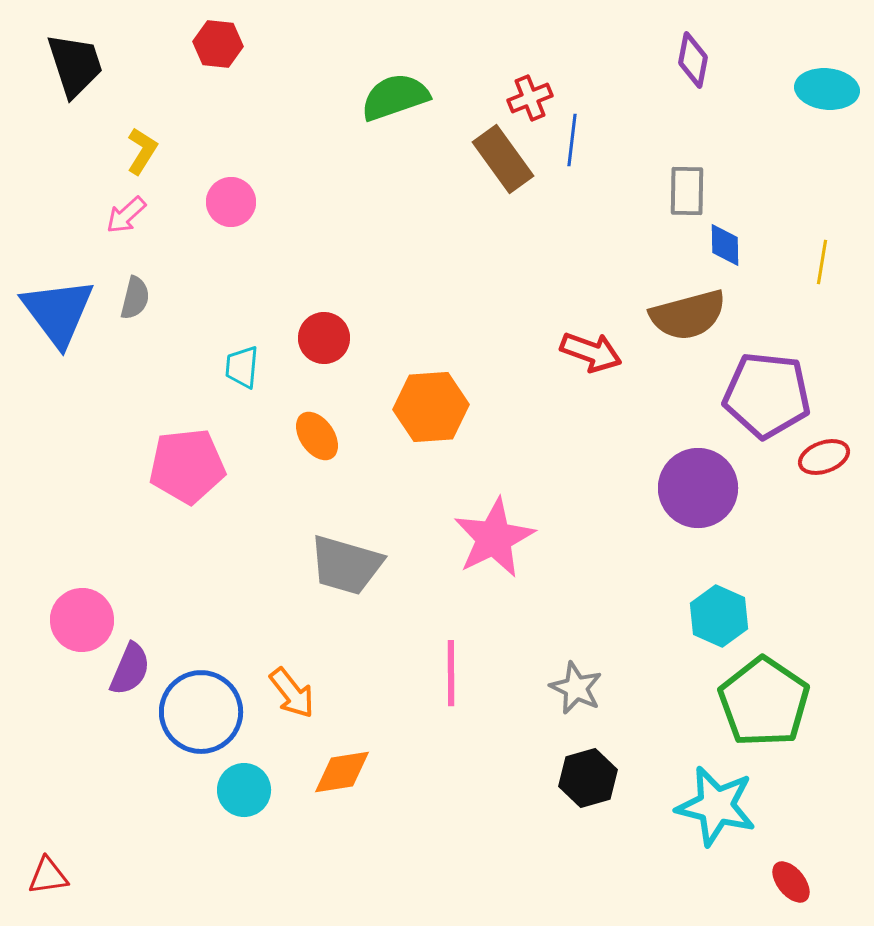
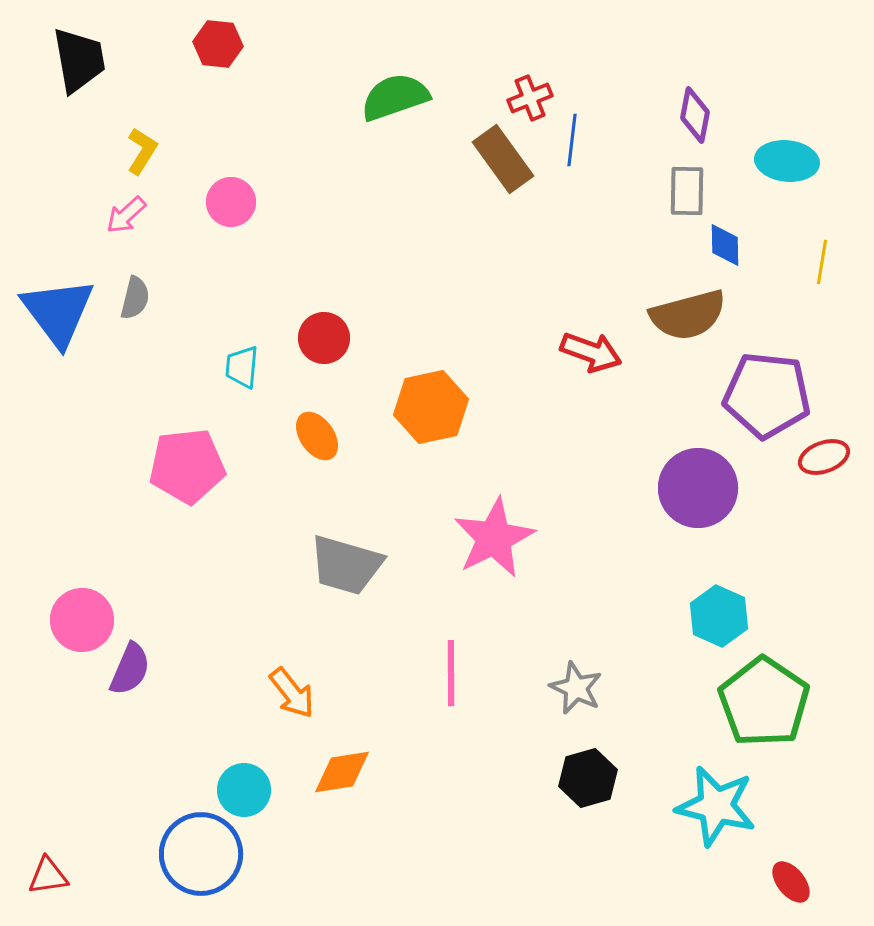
purple diamond at (693, 60): moved 2 px right, 55 px down
black trapezoid at (75, 65): moved 4 px right, 5 px up; rotated 8 degrees clockwise
cyan ellipse at (827, 89): moved 40 px left, 72 px down
orange hexagon at (431, 407): rotated 8 degrees counterclockwise
blue circle at (201, 712): moved 142 px down
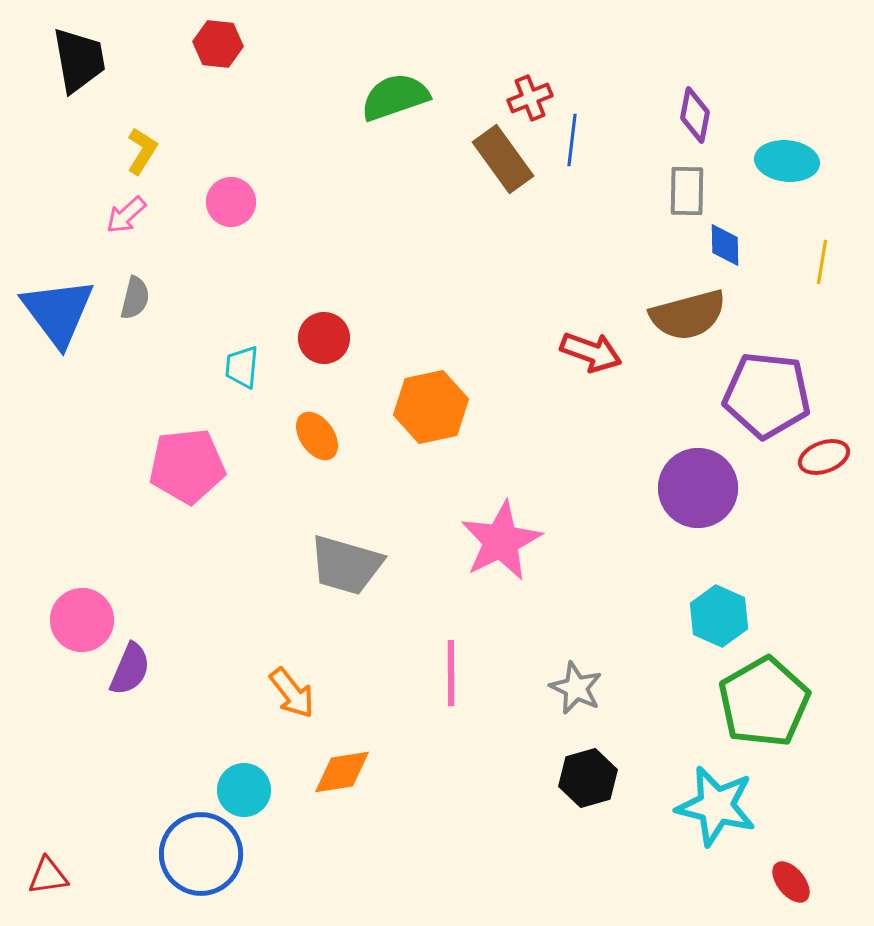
pink star at (494, 538): moved 7 px right, 3 px down
green pentagon at (764, 702): rotated 8 degrees clockwise
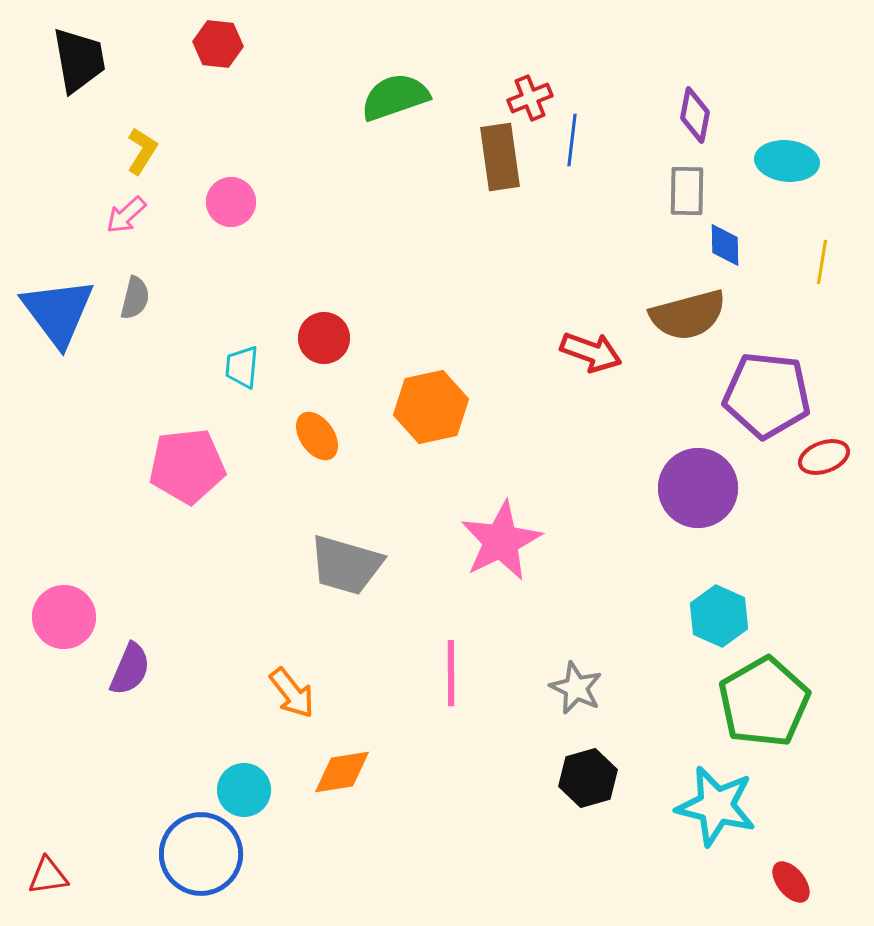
brown rectangle at (503, 159): moved 3 px left, 2 px up; rotated 28 degrees clockwise
pink circle at (82, 620): moved 18 px left, 3 px up
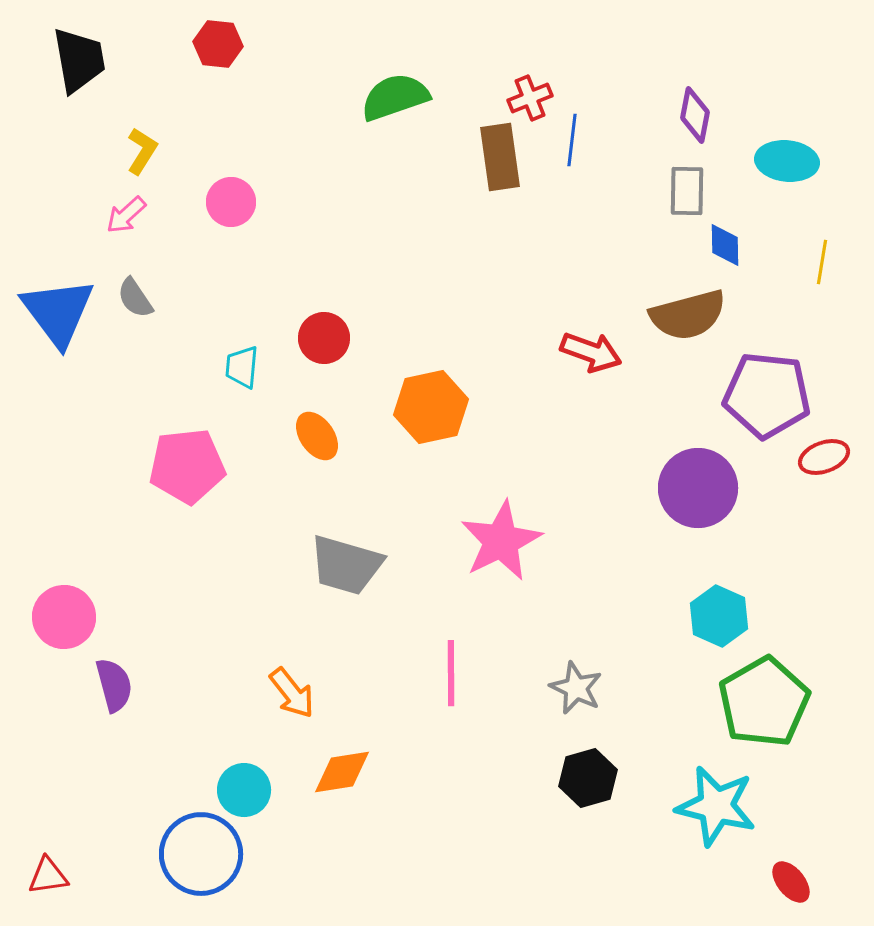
gray semicircle at (135, 298): rotated 132 degrees clockwise
purple semicircle at (130, 669): moved 16 px left, 16 px down; rotated 38 degrees counterclockwise
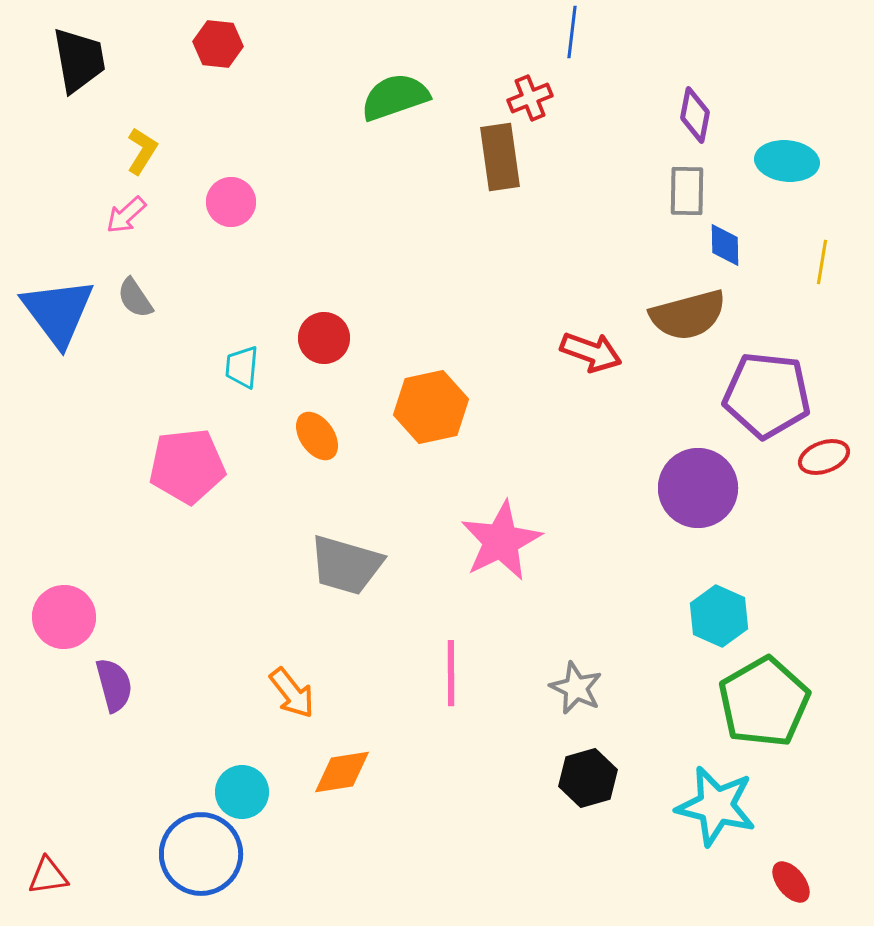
blue line at (572, 140): moved 108 px up
cyan circle at (244, 790): moved 2 px left, 2 px down
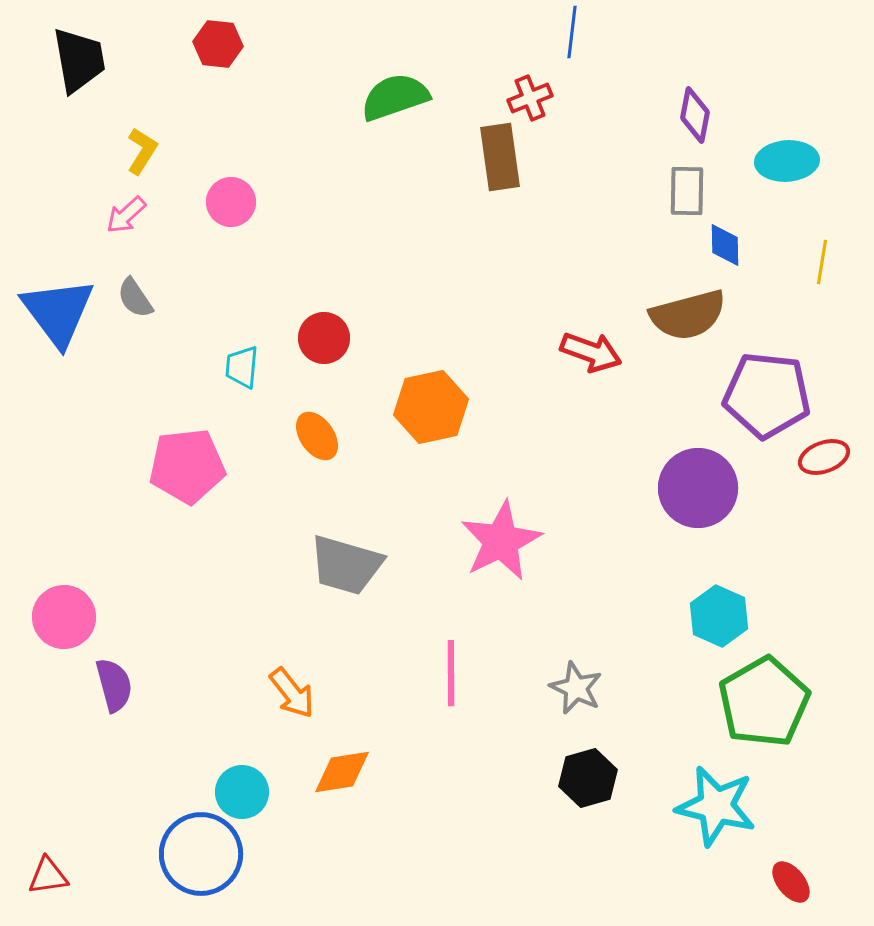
cyan ellipse at (787, 161): rotated 10 degrees counterclockwise
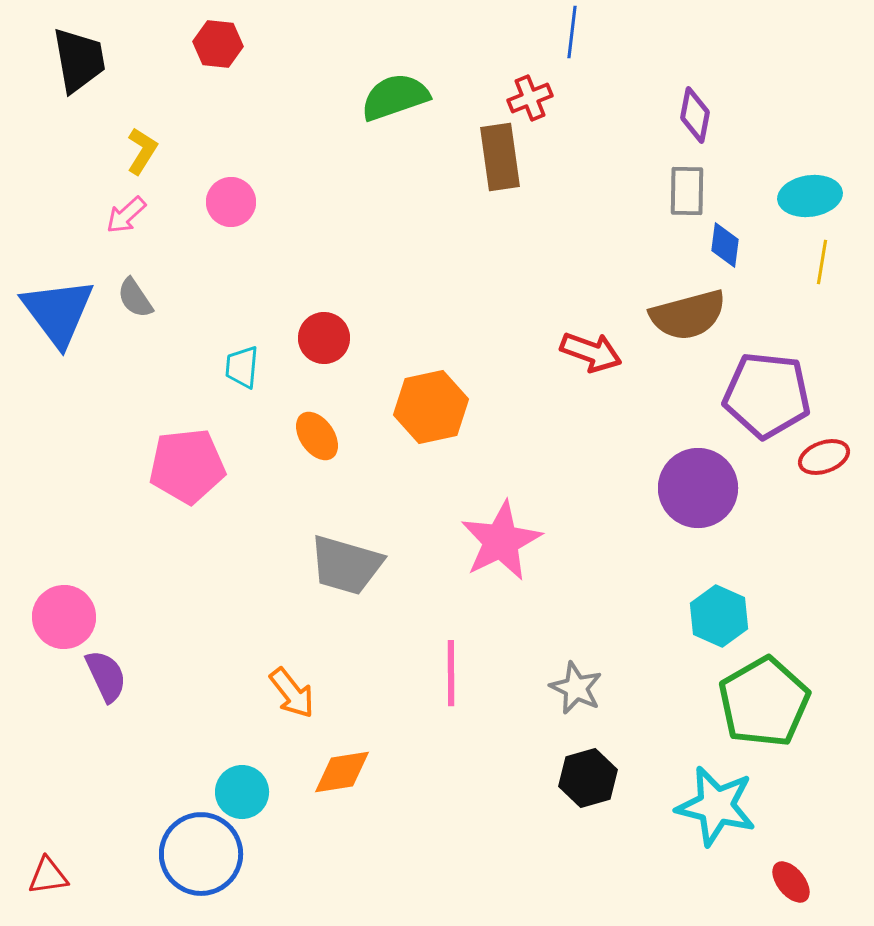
cyan ellipse at (787, 161): moved 23 px right, 35 px down; rotated 4 degrees counterclockwise
blue diamond at (725, 245): rotated 9 degrees clockwise
purple semicircle at (114, 685): moved 8 px left, 9 px up; rotated 10 degrees counterclockwise
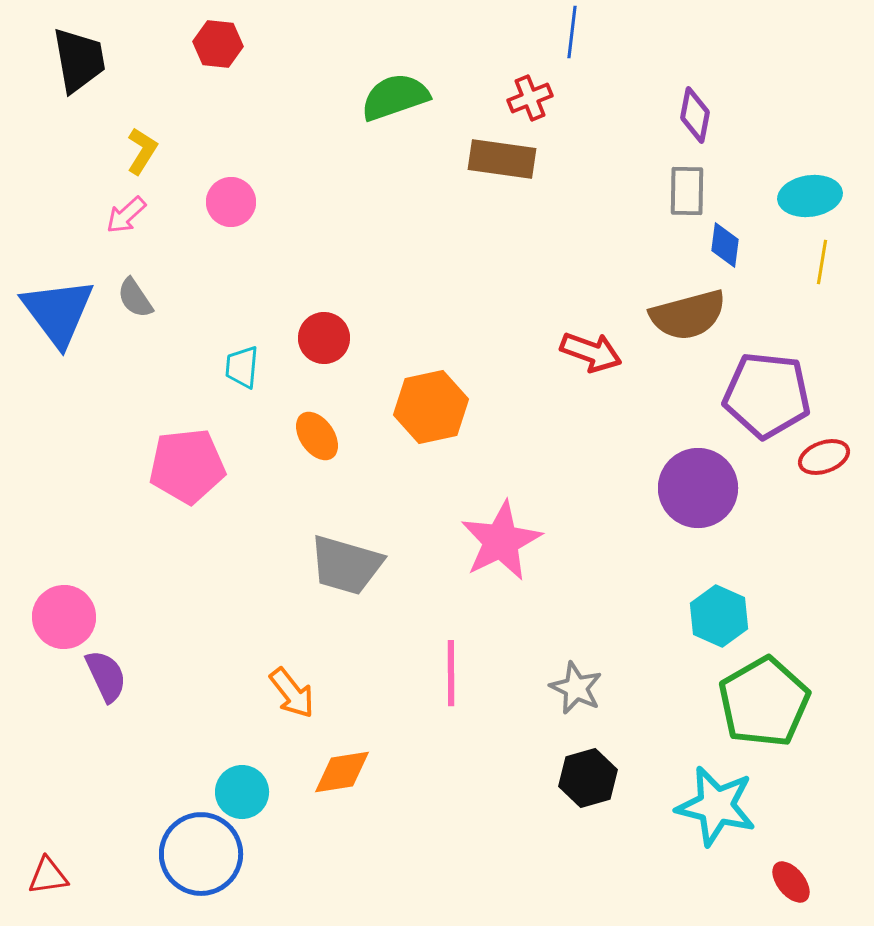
brown rectangle at (500, 157): moved 2 px right, 2 px down; rotated 74 degrees counterclockwise
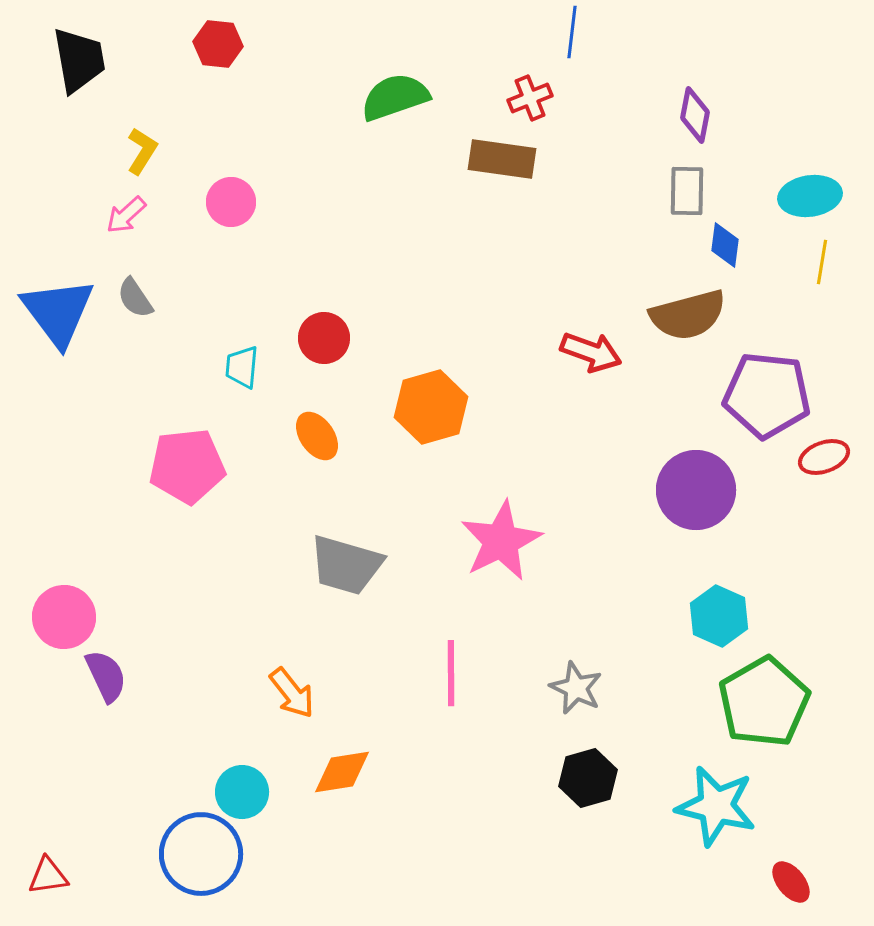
orange hexagon at (431, 407): rotated 4 degrees counterclockwise
purple circle at (698, 488): moved 2 px left, 2 px down
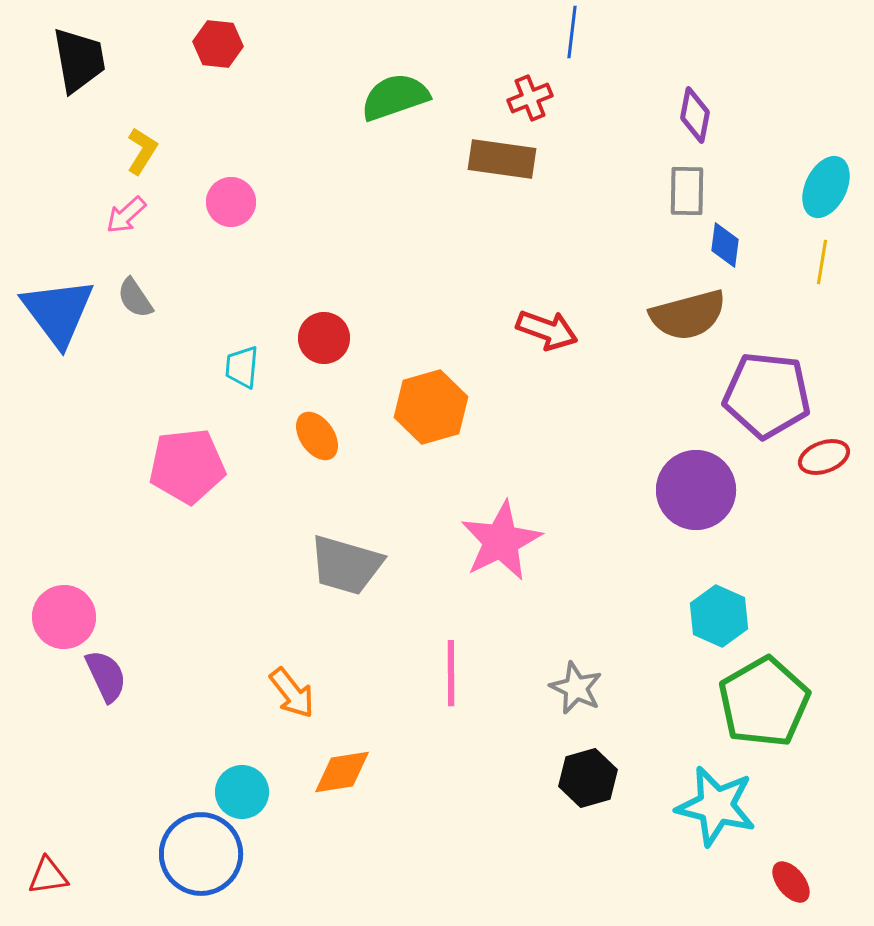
cyan ellipse at (810, 196): moved 16 px right, 9 px up; rotated 56 degrees counterclockwise
red arrow at (591, 352): moved 44 px left, 22 px up
